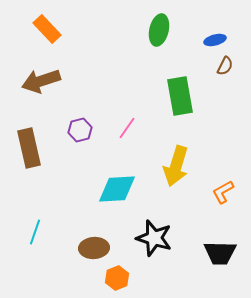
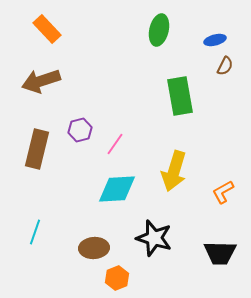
pink line: moved 12 px left, 16 px down
brown rectangle: moved 8 px right, 1 px down; rotated 27 degrees clockwise
yellow arrow: moved 2 px left, 5 px down
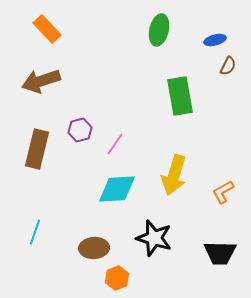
brown semicircle: moved 3 px right
yellow arrow: moved 4 px down
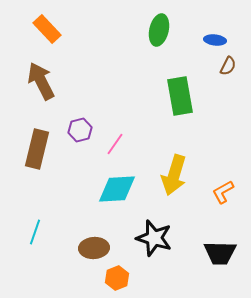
blue ellipse: rotated 20 degrees clockwise
brown arrow: rotated 81 degrees clockwise
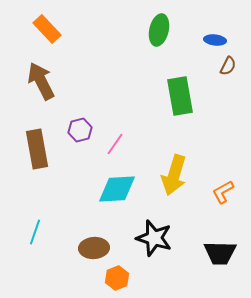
brown rectangle: rotated 24 degrees counterclockwise
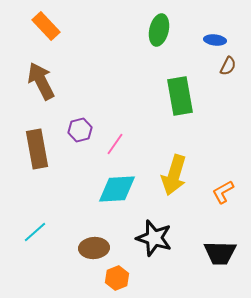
orange rectangle: moved 1 px left, 3 px up
cyan line: rotated 30 degrees clockwise
